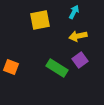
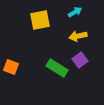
cyan arrow: moved 1 px right; rotated 32 degrees clockwise
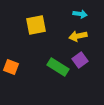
cyan arrow: moved 5 px right, 2 px down; rotated 40 degrees clockwise
yellow square: moved 4 px left, 5 px down
green rectangle: moved 1 px right, 1 px up
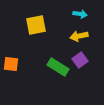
yellow arrow: moved 1 px right
orange square: moved 3 px up; rotated 14 degrees counterclockwise
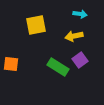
yellow arrow: moved 5 px left
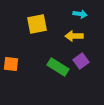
yellow square: moved 1 px right, 1 px up
yellow arrow: rotated 12 degrees clockwise
purple square: moved 1 px right, 1 px down
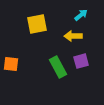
cyan arrow: moved 1 px right, 1 px down; rotated 48 degrees counterclockwise
yellow arrow: moved 1 px left
purple square: rotated 21 degrees clockwise
green rectangle: rotated 30 degrees clockwise
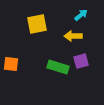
green rectangle: rotated 45 degrees counterclockwise
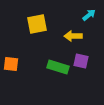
cyan arrow: moved 8 px right
purple square: rotated 28 degrees clockwise
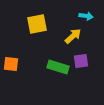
cyan arrow: moved 3 px left, 1 px down; rotated 48 degrees clockwise
yellow arrow: rotated 138 degrees clockwise
purple square: rotated 21 degrees counterclockwise
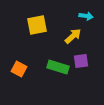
yellow square: moved 1 px down
orange square: moved 8 px right, 5 px down; rotated 21 degrees clockwise
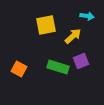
cyan arrow: moved 1 px right
yellow square: moved 9 px right
purple square: rotated 14 degrees counterclockwise
